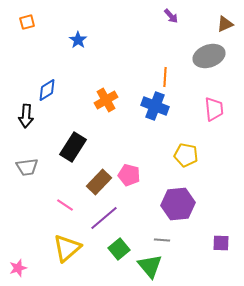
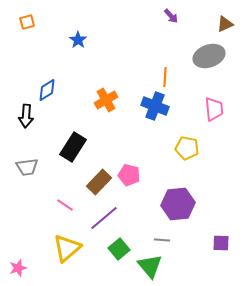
yellow pentagon: moved 1 px right, 7 px up
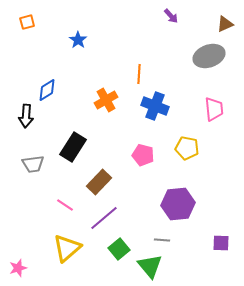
orange line: moved 26 px left, 3 px up
gray trapezoid: moved 6 px right, 3 px up
pink pentagon: moved 14 px right, 20 px up
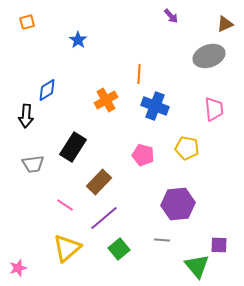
purple square: moved 2 px left, 2 px down
green triangle: moved 47 px right
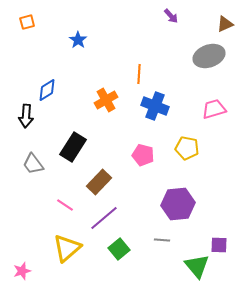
pink trapezoid: rotated 100 degrees counterclockwise
gray trapezoid: rotated 60 degrees clockwise
pink star: moved 4 px right, 3 px down
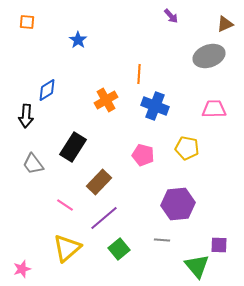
orange square: rotated 21 degrees clockwise
pink trapezoid: rotated 15 degrees clockwise
pink star: moved 2 px up
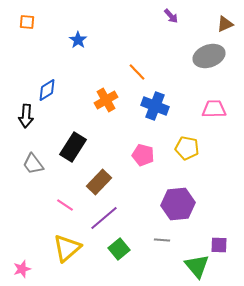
orange line: moved 2 px left, 2 px up; rotated 48 degrees counterclockwise
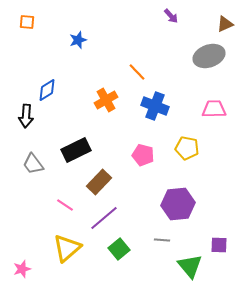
blue star: rotated 18 degrees clockwise
black rectangle: moved 3 px right, 3 px down; rotated 32 degrees clockwise
green triangle: moved 7 px left
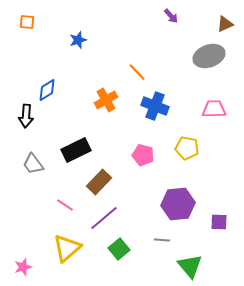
purple square: moved 23 px up
pink star: moved 1 px right, 2 px up
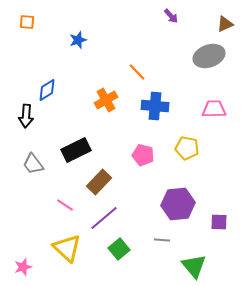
blue cross: rotated 16 degrees counterclockwise
yellow triangle: rotated 36 degrees counterclockwise
green triangle: moved 4 px right
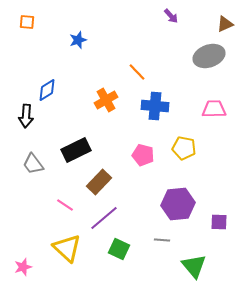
yellow pentagon: moved 3 px left
green square: rotated 25 degrees counterclockwise
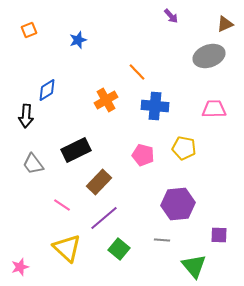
orange square: moved 2 px right, 8 px down; rotated 28 degrees counterclockwise
pink line: moved 3 px left
purple square: moved 13 px down
green square: rotated 15 degrees clockwise
pink star: moved 3 px left
